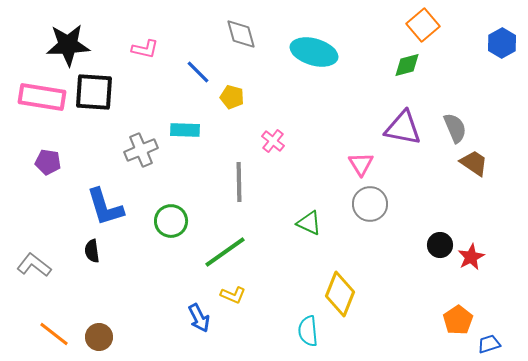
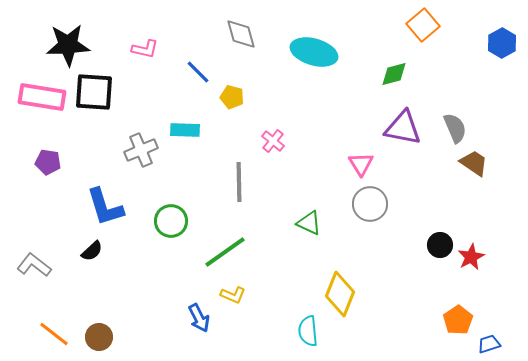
green diamond: moved 13 px left, 9 px down
black semicircle: rotated 125 degrees counterclockwise
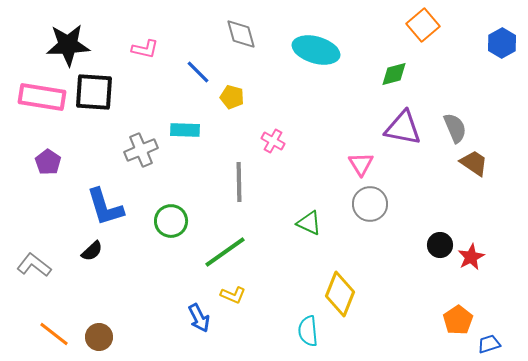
cyan ellipse: moved 2 px right, 2 px up
pink cross: rotated 10 degrees counterclockwise
purple pentagon: rotated 25 degrees clockwise
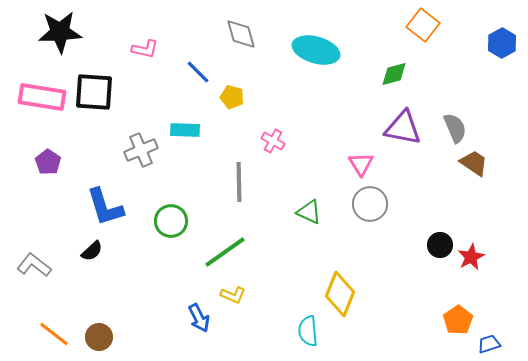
orange square: rotated 12 degrees counterclockwise
black star: moved 8 px left, 13 px up
green triangle: moved 11 px up
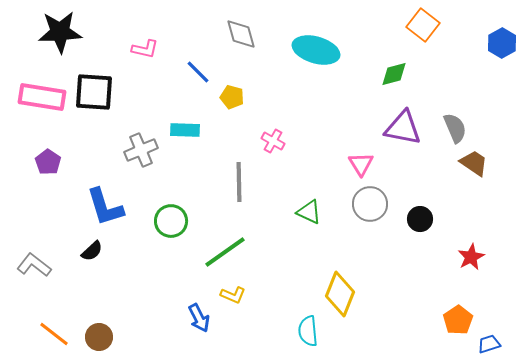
black circle: moved 20 px left, 26 px up
